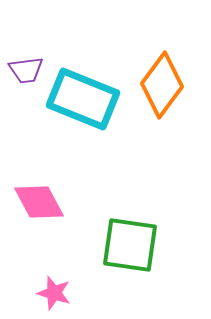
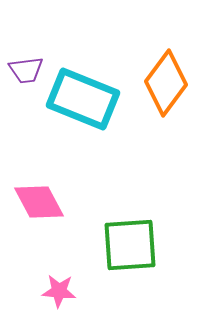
orange diamond: moved 4 px right, 2 px up
green square: rotated 12 degrees counterclockwise
pink star: moved 5 px right, 2 px up; rotated 12 degrees counterclockwise
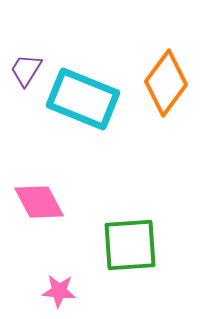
purple trapezoid: rotated 129 degrees clockwise
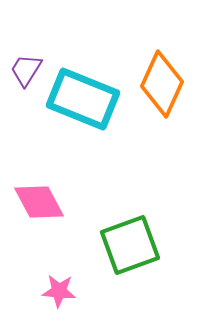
orange diamond: moved 4 px left, 1 px down; rotated 12 degrees counterclockwise
green square: rotated 16 degrees counterclockwise
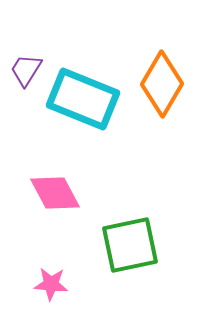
orange diamond: rotated 6 degrees clockwise
pink diamond: moved 16 px right, 9 px up
green square: rotated 8 degrees clockwise
pink star: moved 8 px left, 7 px up
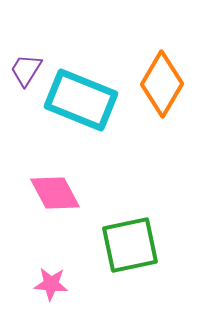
cyan rectangle: moved 2 px left, 1 px down
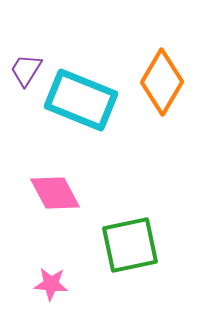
orange diamond: moved 2 px up
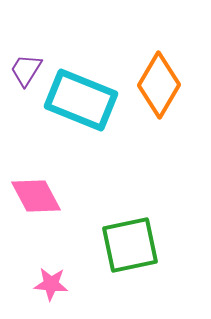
orange diamond: moved 3 px left, 3 px down
pink diamond: moved 19 px left, 3 px down
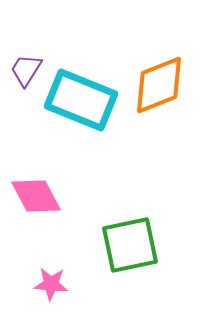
orange diamond: rotated 38 degrees clockwise
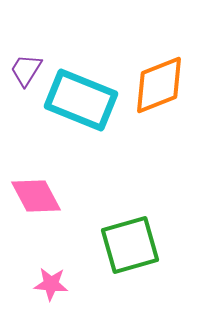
green square: rotated 4 degrees counterclockwise
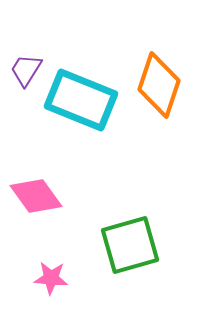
orange diamond: rotated 50 degrees counterclockwise
pink diamond: rotated 8 degrees counterclockwise
pink star: moved 6 px up
